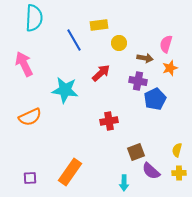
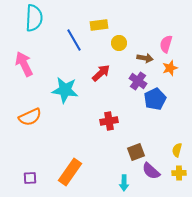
purple cross: rotated 24 degrees clockwise
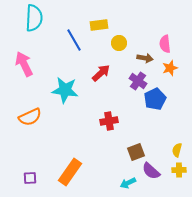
pink semicircle: moved 1 px left; rotated 24 degrees counterclockwise
yellow cross: moved 3 px up
cyan arrow: moved 4 px right; rotated 63 degrees clockwise
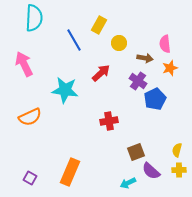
yellow rectangle: rotated 54 degrees counterclockwise
orange rectangle: rotated 12 degrees counterclockwise
purple square: rotated 32 degrees clockwise
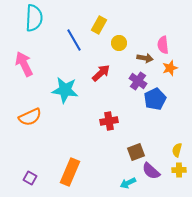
pink semicircle: moved 2 px left, 1 px down
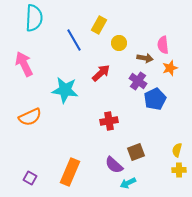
purple semicircle: moved 37 px left, 6 px up
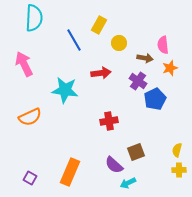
red arrow: rotated 36 degrees clockwise
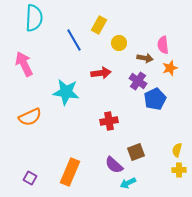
cyan star: moved 1 px right, 2 px down
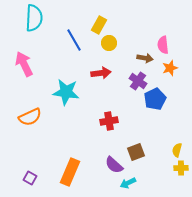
yellow circle: moved 10 px left
yellow cross: moved 2 px right, 2 px up
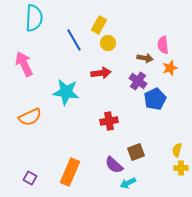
yellow circle: moved 1 px left
